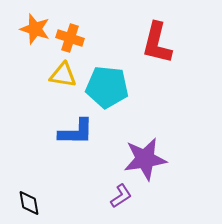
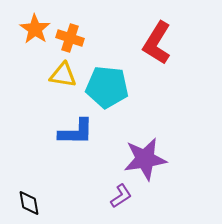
orange star: rotated 16 degrees clockwise
red L-shape: rotated 18 degrees clockwise
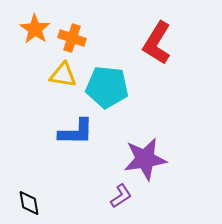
orange cross: moved 2 px right
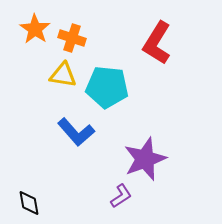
blue L-shape: rotated 48 degrees clockwise
purple star: rotated 12 degrees counterclockwise
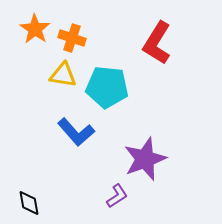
purple L-shape: moved 4 px left
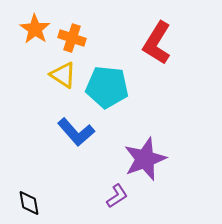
yellow triangle: rotated 24 degrees clockwise
